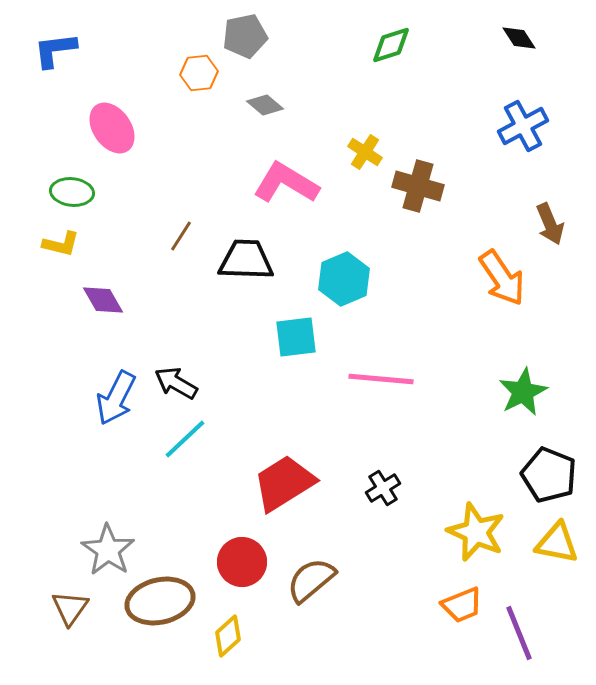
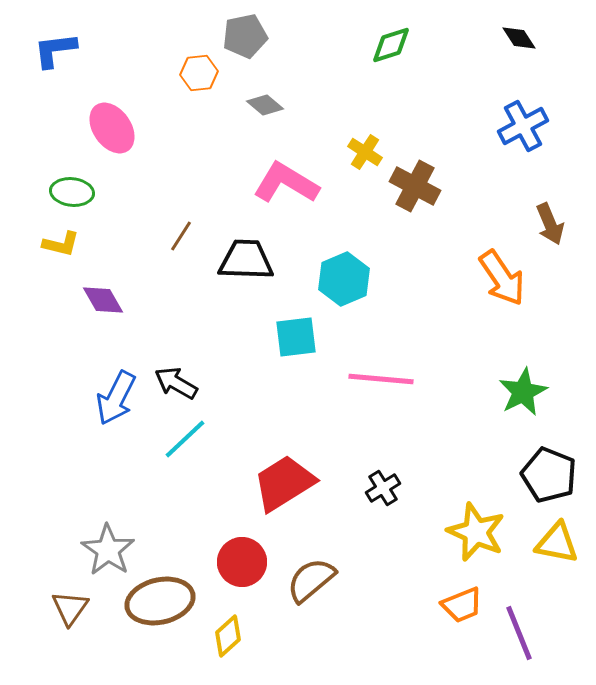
brown cross: moved 3 px left; rotated 12 degrees clockwise
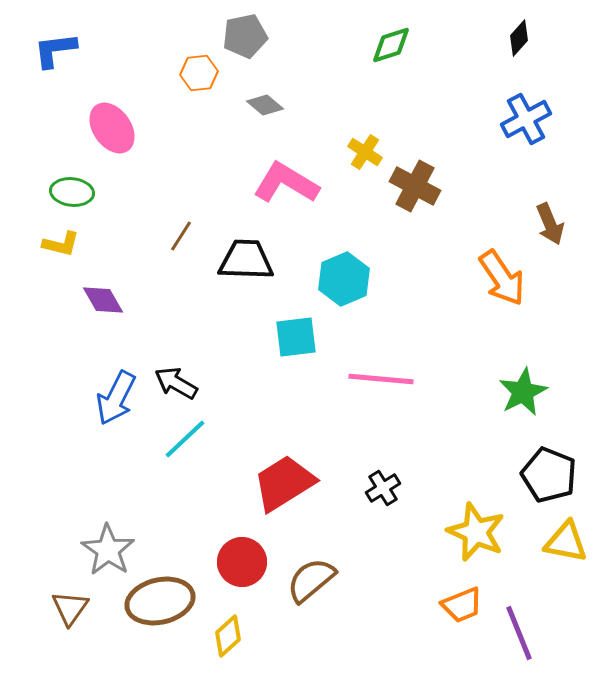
black diamond: rotated 75 degrees clockwise
blue cross: moved 3 px right, 7 px up
yellow triangle: moved 9 px right, 1 px up
